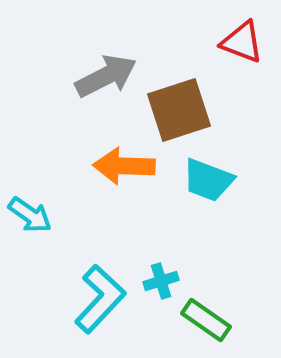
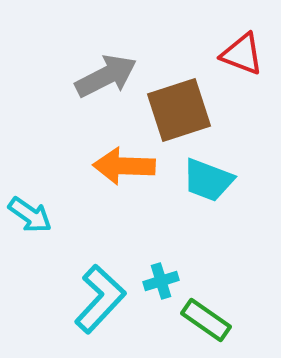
red triangle: moved 12 px down
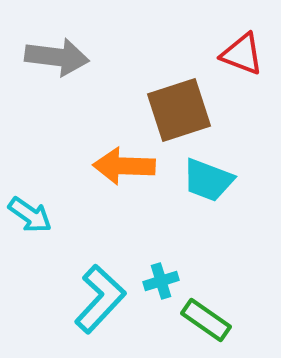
gray arrow: moved 49 px left, 19 px up; rotated 34 degrees clockwise
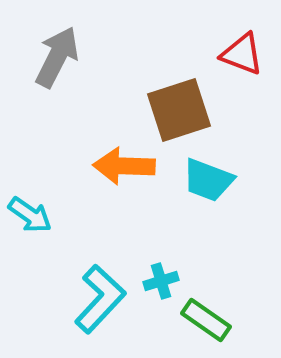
gray arrow: rotated 70 degrees counterclockwise
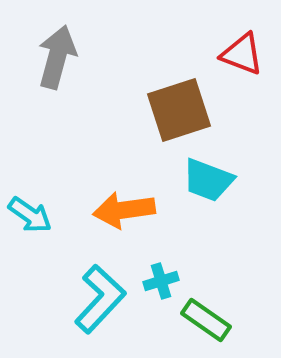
gray arrow: rotated 12 degrees counterclockwise
orange arrow: moved 44 px down; rotated 10 degrees counterclockwise
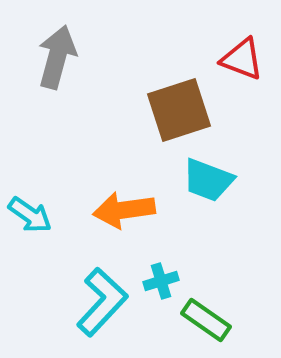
red triangle: moved 5 px down
cyan L-shape: moved 2 px right, 3 px down
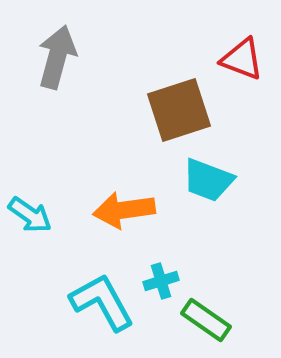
cyan L-shape: rotated 72 degrees counterclockwise
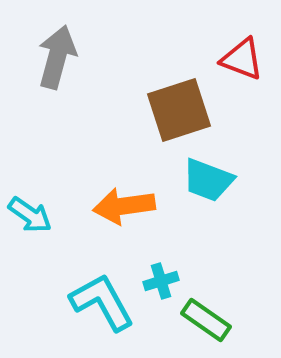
orange arrow: moved 4 px up
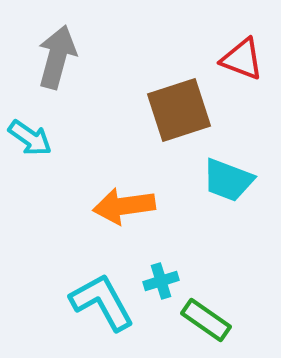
cyan trapezoid: moved 20 px right
cyan arrow: moved 77 px up
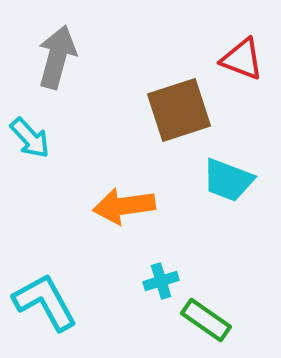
cyan arrow: rotated 12 degrees clockwise
cyan L-shape: moved 57 px left
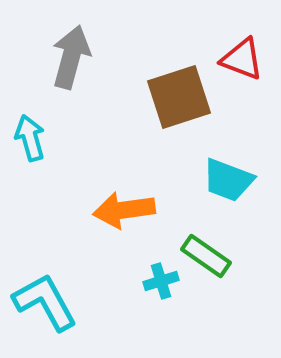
gray arrow: moved 14 px right
brown square: moved 13 px up
cyan arrow: rotated 153 degrees counterclockwise
orange arrow: moved 4 px down
green rectangle: moved 64 px up
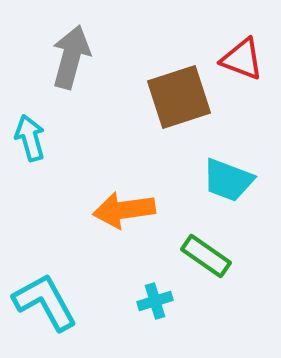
cyan cross: moved 6 px left, 20 px down
